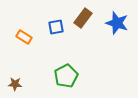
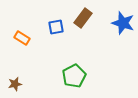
blue star: moved 6 px right
orange rectangle: moved 2 px left, 1 px down
green pentagon: moved 8 px right
brown star: rotated 16 degrees counterclockwise
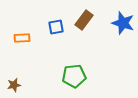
brown rectangle: moved 1 px right, 2 px down
orange rectangle: rotated 35 degrees counterclockwise
green pentagon: rotated 20 degrees clockwise
brown star: moved 1 px left, 1 px down
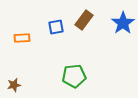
blue star: rotated 20 degrees clockwise
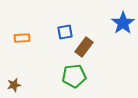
brown rectangle: moved 27 px down
blue square: moved 9 px right, 5 px down
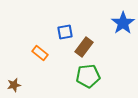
orange rectangle: moved 18 px right, 15 px down; rotated 42 degrees clockwise
green pentagon: moved 14 px right
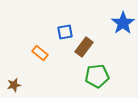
green pentagon: moved 9 px right
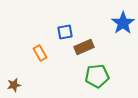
brown rectangle: rotated 30 degrees clockwise
orange rectangle: rotated 21 degrees clockwise
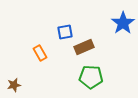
green pentagon: moved 6 px left, 1 px down; rotated 10 degrees clockwise
